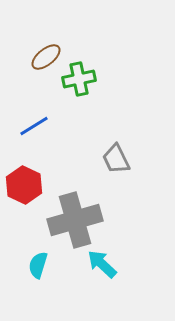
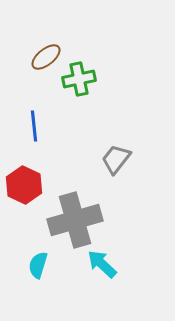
blue line: rotated 64 degrees counterclockwise
gray trapezoid: rotated 64 degrees clockwise
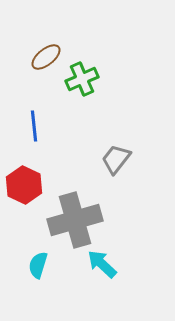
green cross: moved 3 px right; rotated 12 degrees counterclockwise
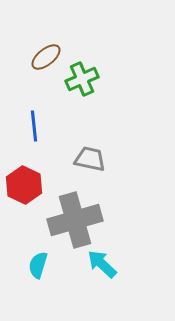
gray trapezoid: moved 26 px left; rotated 64 degrees clockwise
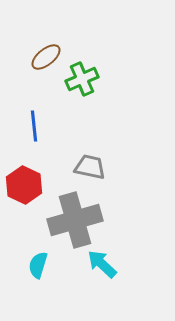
gray trapezoid: moved 8 px down
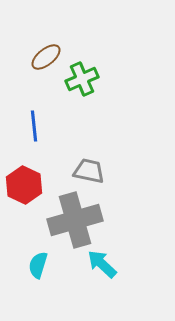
gray trapezoid: moved 1 px left, 4 px down
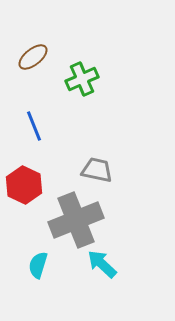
brown ellipse: moved 13 px left
blue line: rotated 16 degrees counterclockwise
gray trapezoid: moved 8 px right, 1 px up
gray cross: moved 1 px right; rotated 6 degrees counterclockwise
